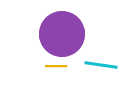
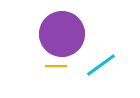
cyan line: rotated 44 degrees counterclockwise
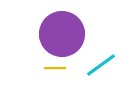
yellow line: moved 1 px left, 2 px down
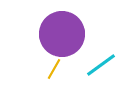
yellow line: moved 1 px left, 1 px down; rotated 60 degrees counterclockwise
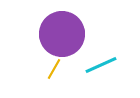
cyan line: rotated 12 degrees clockwise
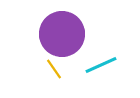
yellow line: rotated 65 degrees counterclockwise
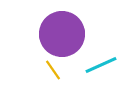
yellow line: moved 1 px left, 1 px down
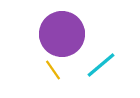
cyan line: rotated 16 degrees counterclockwise
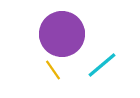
cyan line: moved 1 px right
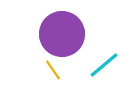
cyan line: moved 2 px right
